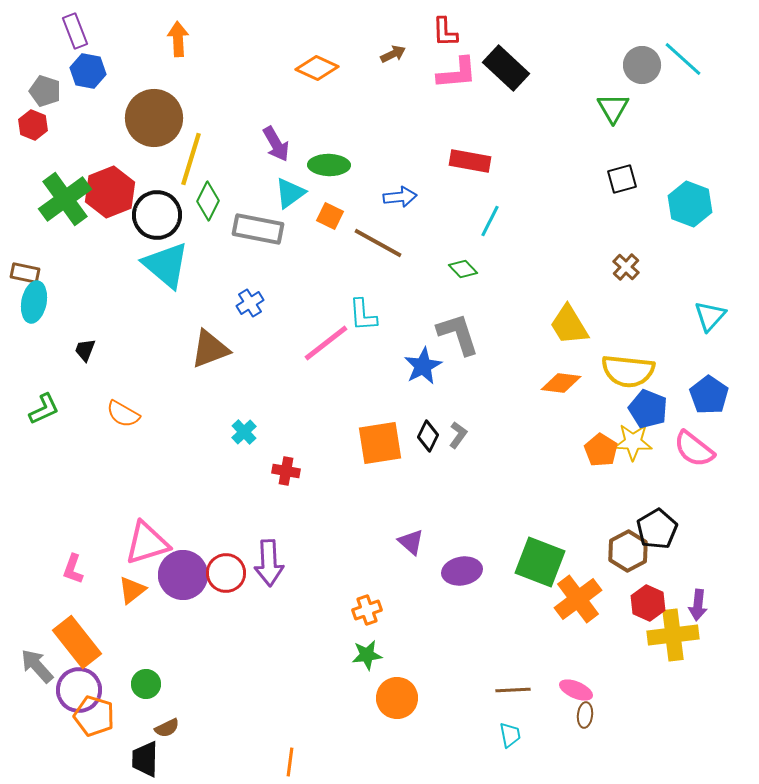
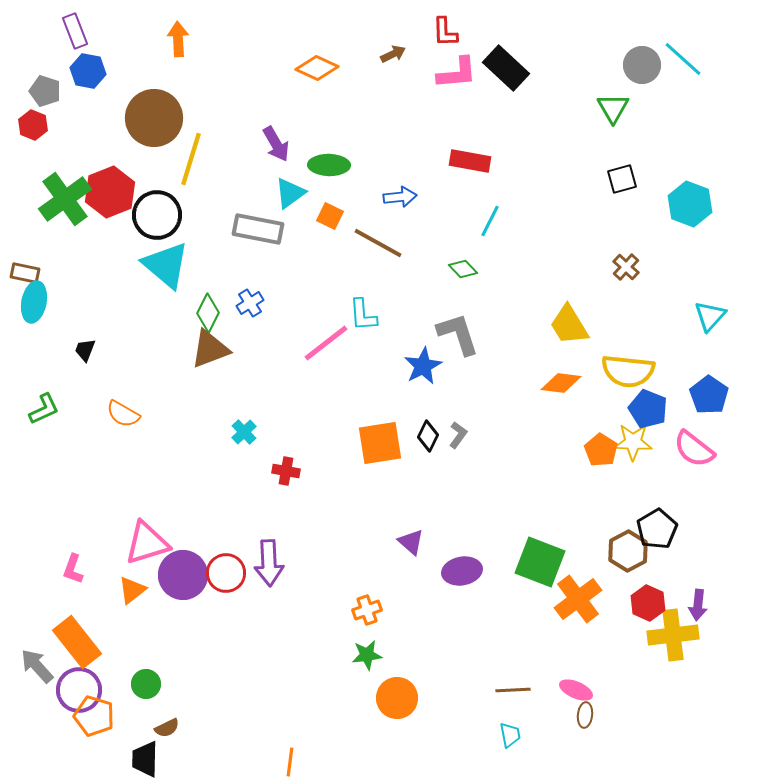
green diamond at (208, 201): moved 112 px down
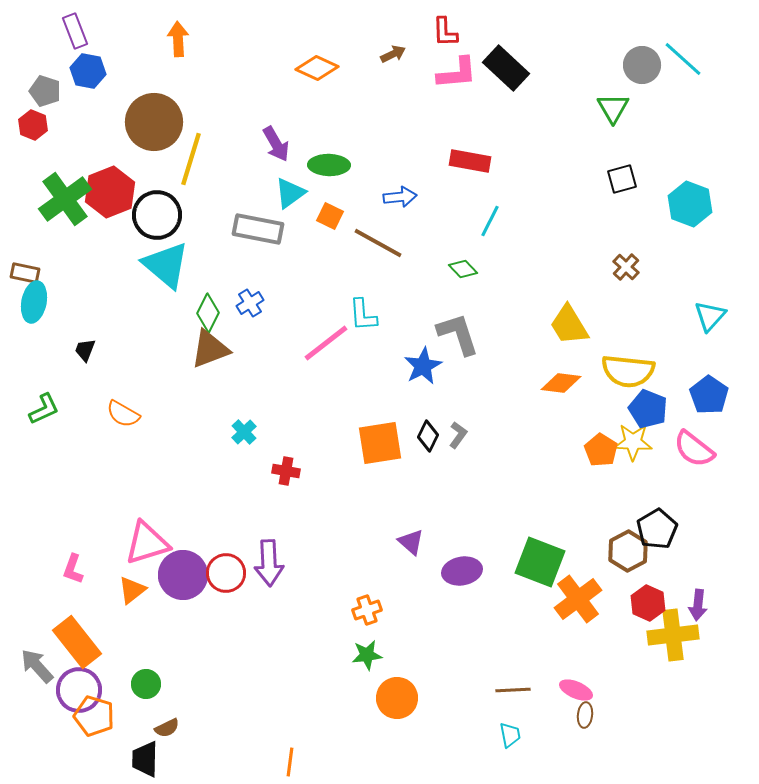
brown circle at (154, 118): moved 4 px down
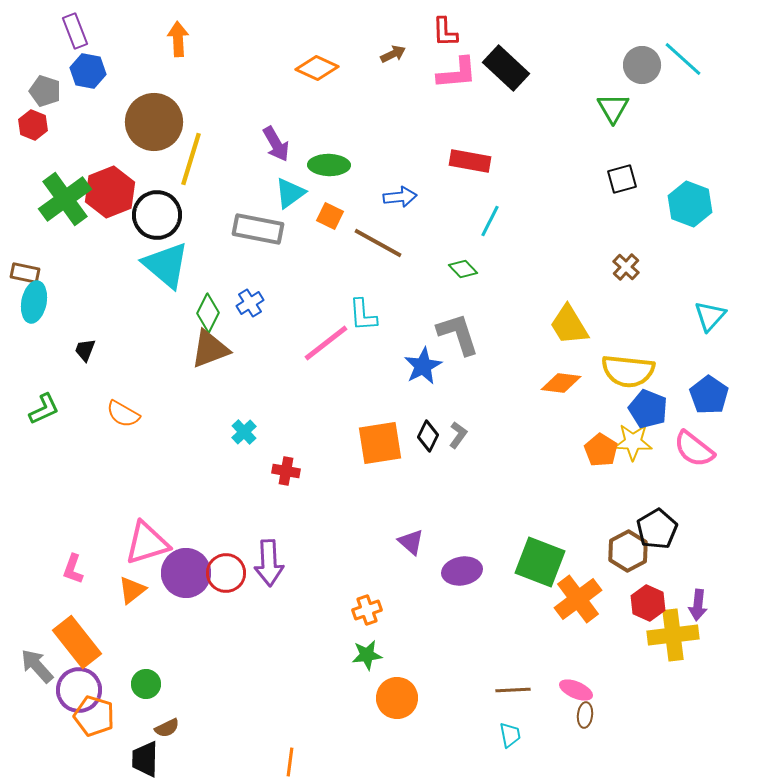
purple circle at (183, 575): moved 3 px right, 2 px up
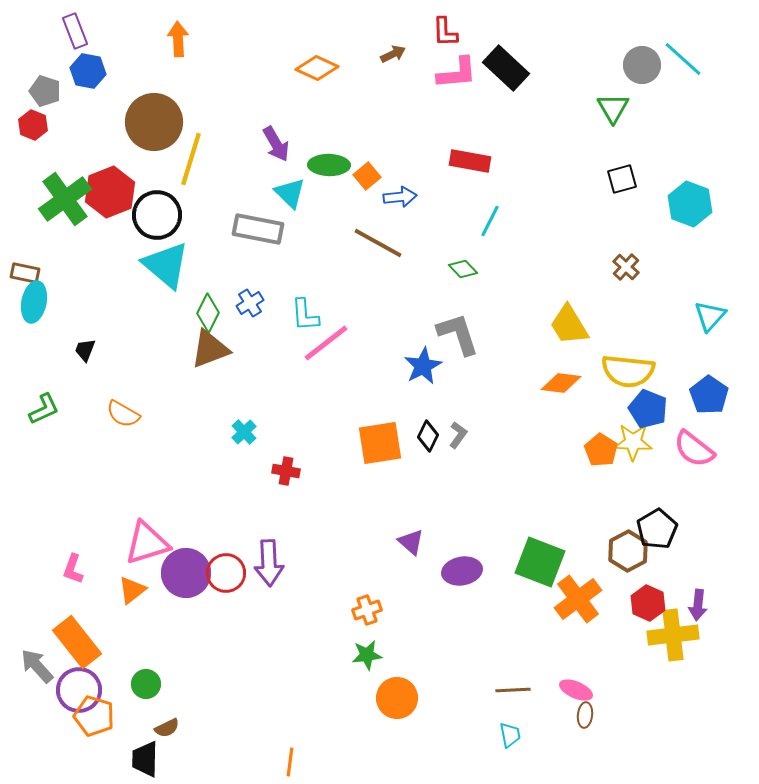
cyan triangle at (290, 193): rotated 40 degrees counterclockwise
orange square at (330, 216): moved 37 px right, 40 px up; rotated 24 degrees clockwise
cyan L-shape at (363, 315): moved 58 px left
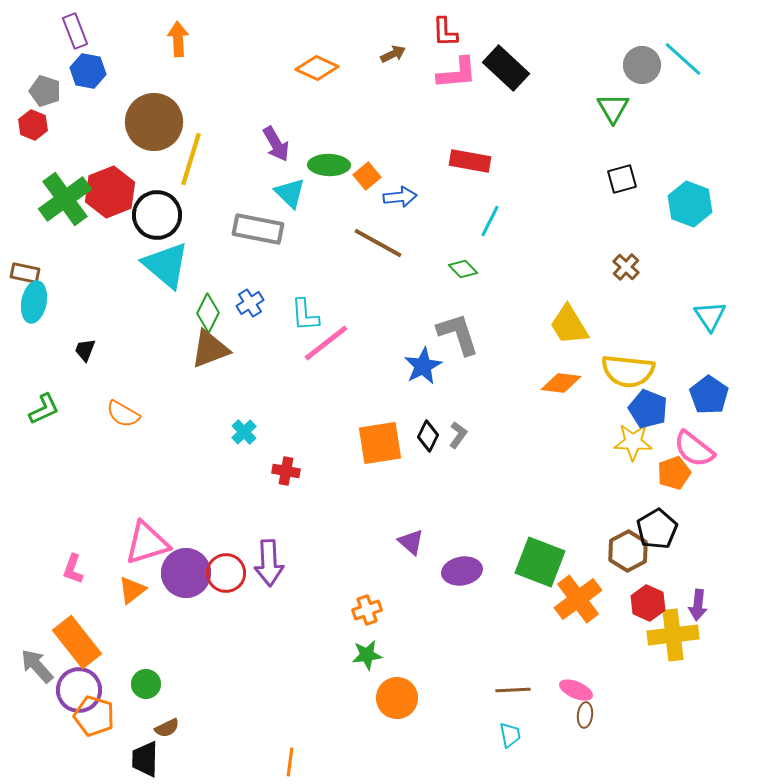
cyan triangle at (710, 316): rotated 16 degrees counterclockwise
orange pentagon at (601, 450): moved 73 px right, 23 px down; rotated 20 degrees clockwise
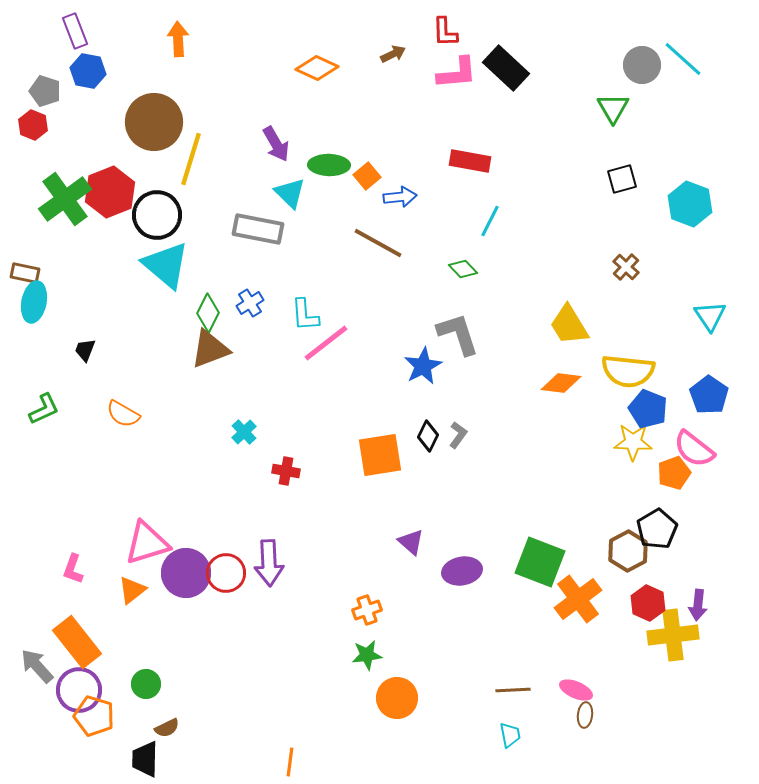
orange square at (380, 443): moved 12 px down
